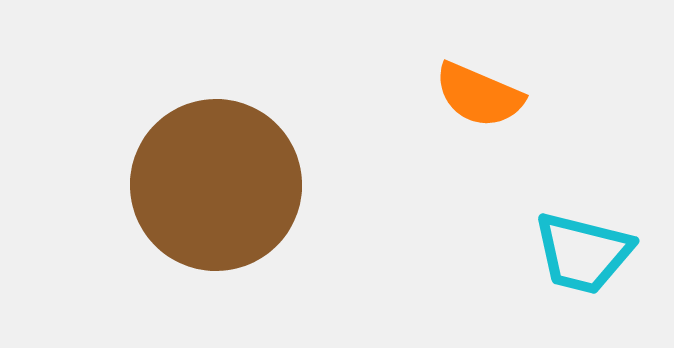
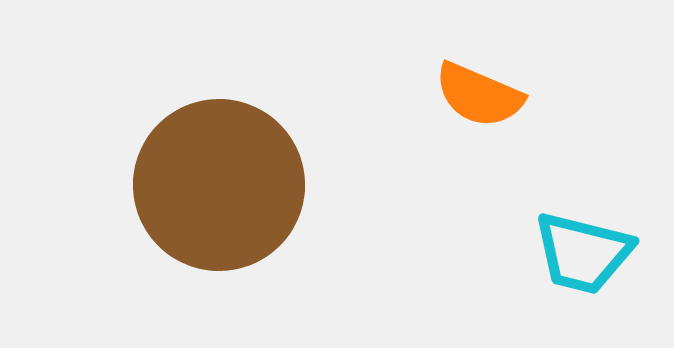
brown circle: moved 3 px right
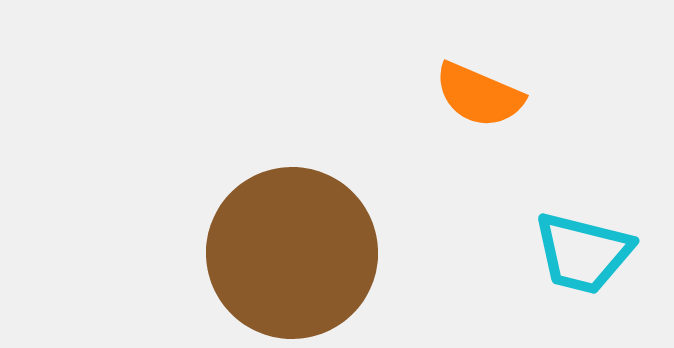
brown circle: moved 73 px right, 68 px down
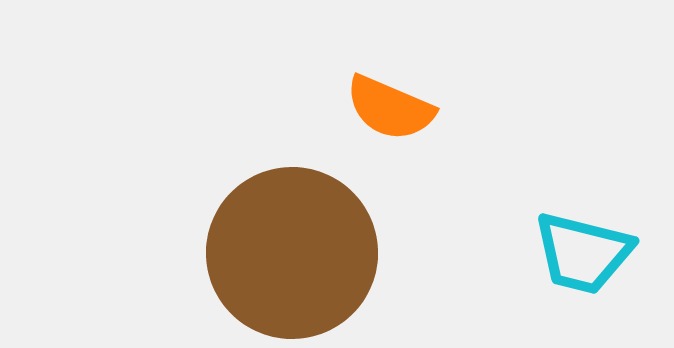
orange semicircle: moved 89 px left, 13 px down
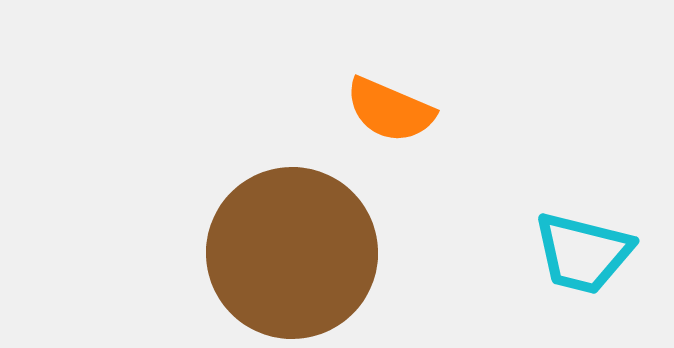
orange semicircle: moved 2 px down
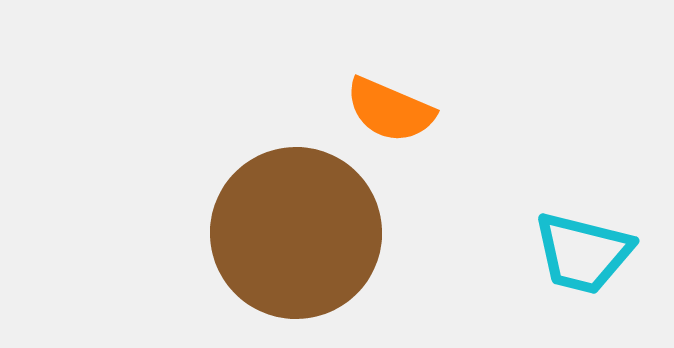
brown circle: moved 4 px right, 20 px up
